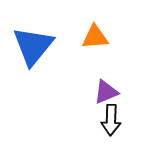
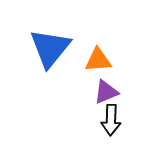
orange triangle: moved 3 px right, 23 px down
blue triangle: moved 17 px right, 2 px down
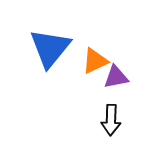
orange triangle: moved 3 px left, 1 px down; rotated 20 degrees counterclockwise
purple triangle: moved 10 px right, 15 px up; rotated 12 degrees clockwise
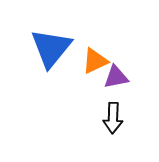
blue triangle: moved 1 px right
black arrow: moved 2 px right, 2 px up
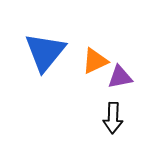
blue triangle: moved 6 px left, 4 px down
purple triangle: moved 4 px right
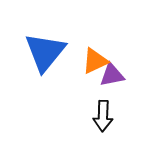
purple triangle: moved 8 px left, 2 px up
black arrow: moved 10 px left, 2 px up
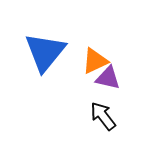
purple triangle: moved 4 px left, 3 px down; rotated 24 degrees clockwise
black arrow: rotated 140 degrees clockwise
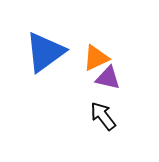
blue triangle: rotated 15 degrees clockwise
orange triangle: moved 1 px right, 3 px up
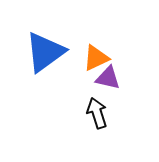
black arrow: moved 6 px left, 3 px up; rotated 20 degrees clockwise
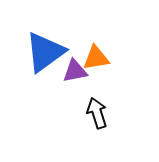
orange triangle: rotated 16 degrees clockwise
purple triangle: moved 33 px left, 7 px up; rotated 24 degrees counterclockwise
